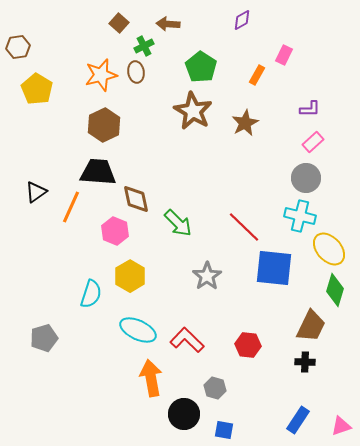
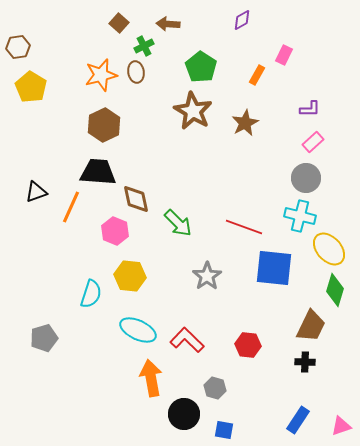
yellow pentagon at (37, 89): moved 6 px left, 2 px up
black triangle at (36, 192): rotated 15 degrees clockwise
red line at (244, 227): rotated 24 degrees counterclockwise
yellow hexagon at (130, 276): rotated 24 degrees counterclockwise
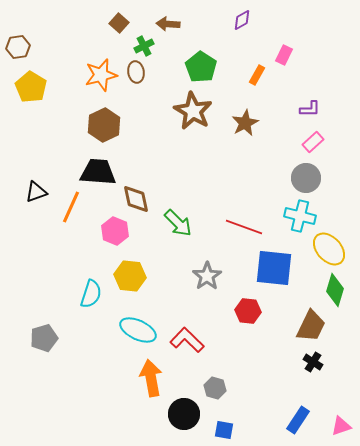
red hexagon at (248, 345): moved 34 px up
black cross at (305, 362): moved 8 px right; rotated 30 degrees clockwise
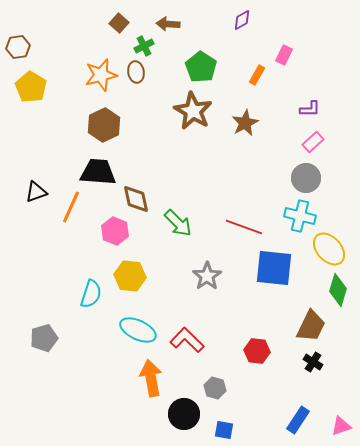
green diamond at (335, 290): moved 3 px right
red hexagon at (248, 311): moved 9 px right, 40 px down
